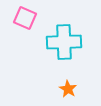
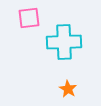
pink square: moved 4 px right; rotated 30 degrees counterclockwise
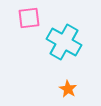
cyan cross: rotated 32 degrees clockwise
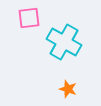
orange star: rotated 12 degrees counterclockwise
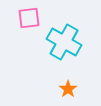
orange star: rotated 18 degrees clockwise
